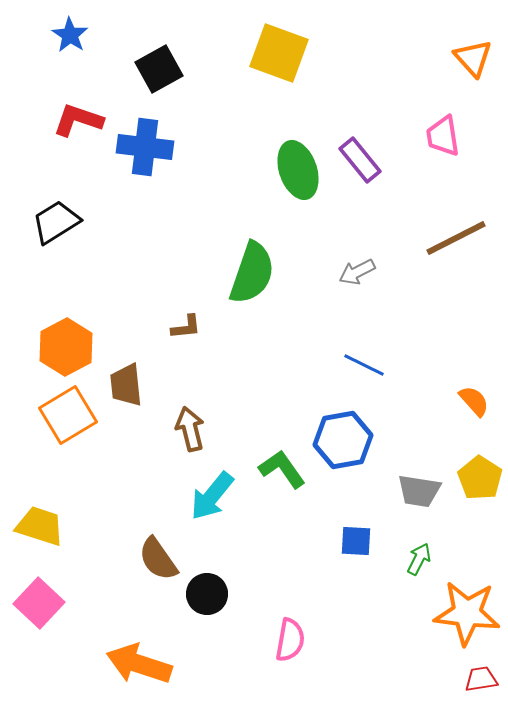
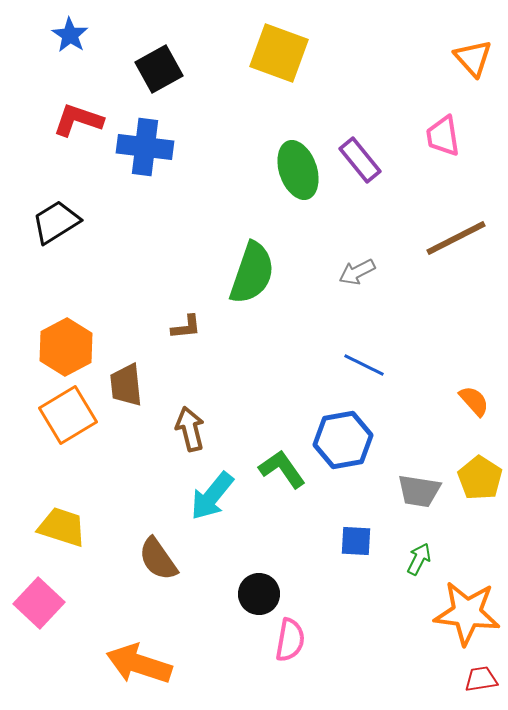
yellow trapezoid: moved 22 px right, 1 px down
black circle: moved 52 px right
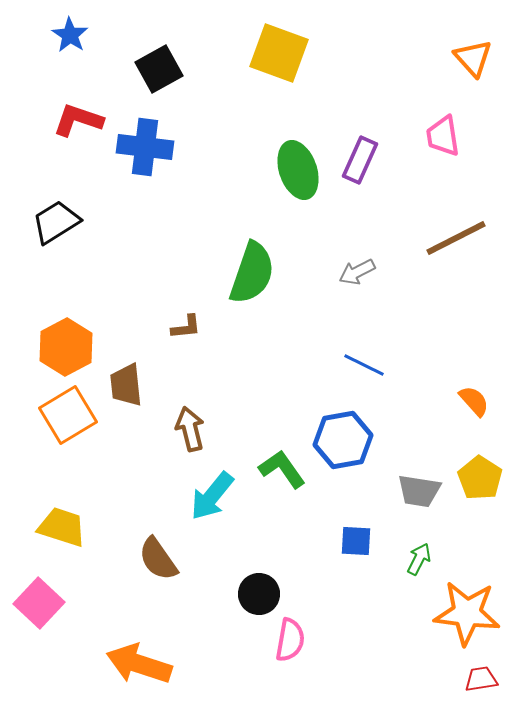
purple rectangle: rotated 63 degrees clockwise
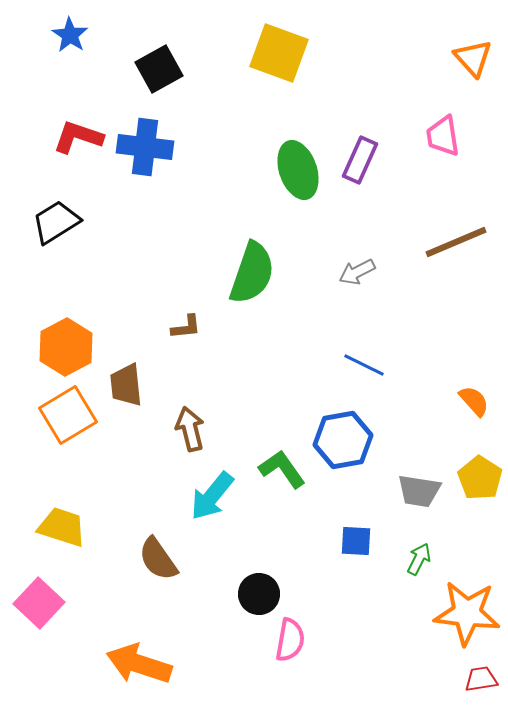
red L-shape: moved 17 px down
brown line: moved 4 px down; rotated 4 degrees clockwise
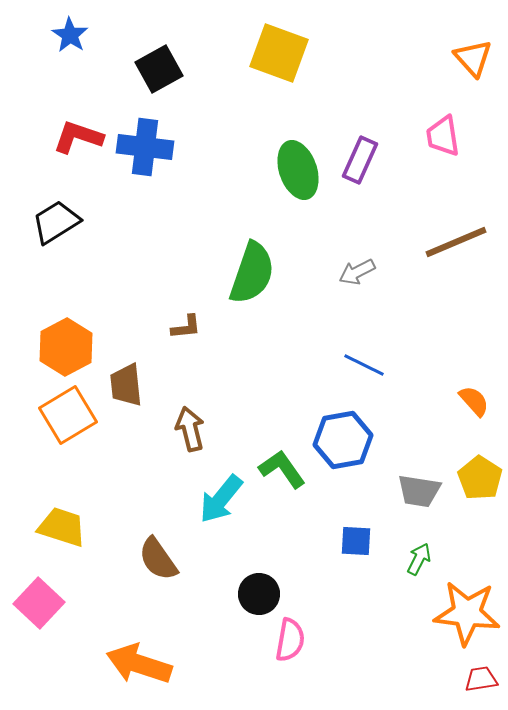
cyan arrow: moved 9 px right, 3 px down
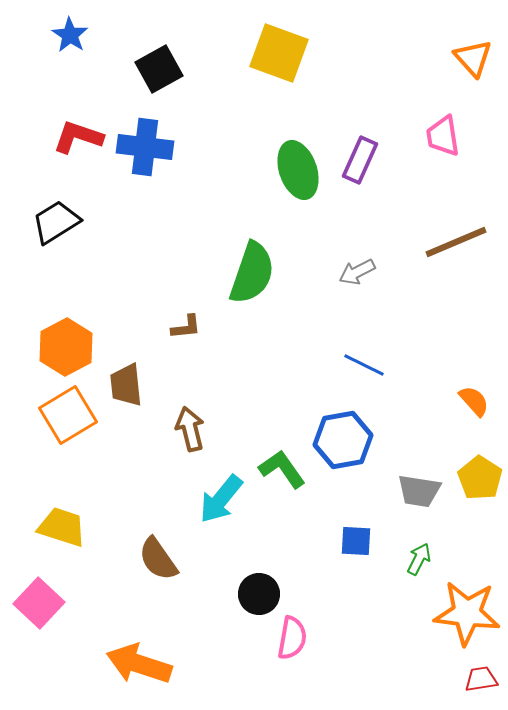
pink semicircle: moved 2 px right, 2 px up
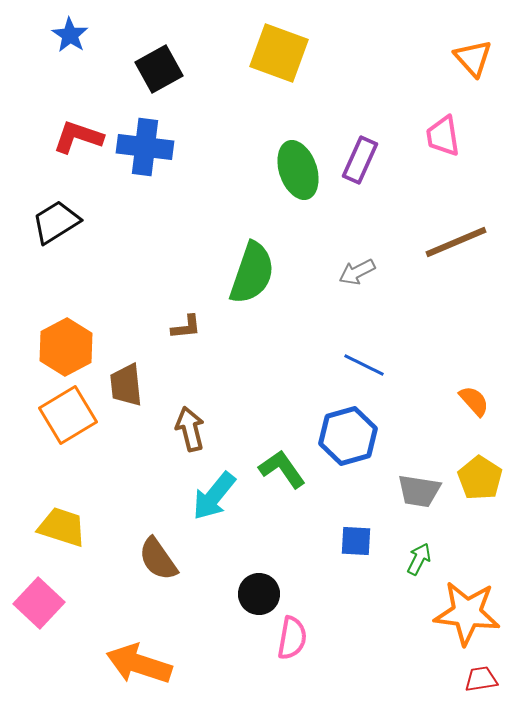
blue hexagon: moved 5 px right, 4 px up; rotated 6 degrees counterclockwise
cyan arrow: moved 7 px left, 3 px up
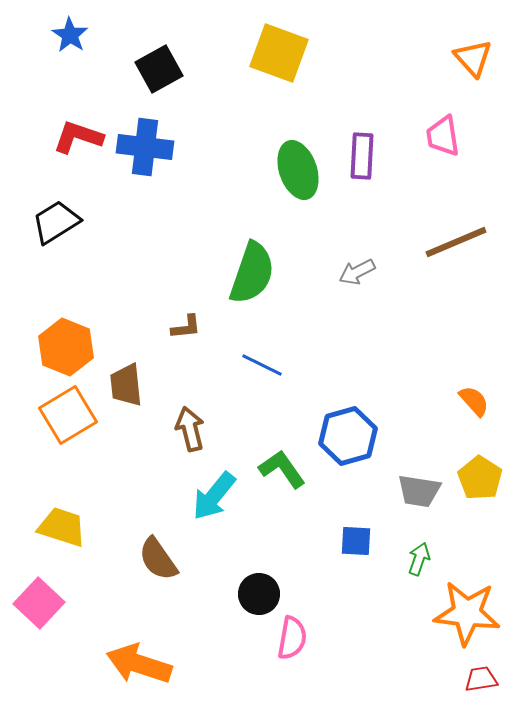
purple rectangle: moved 2 px right, 4 px up; rotated 21 degrees counterclockwise
orange hexagon: rotated 10 degrees counterclockwise
blue line: moved 102 px left
green arrow: rotated 8 degrees counterclockwise
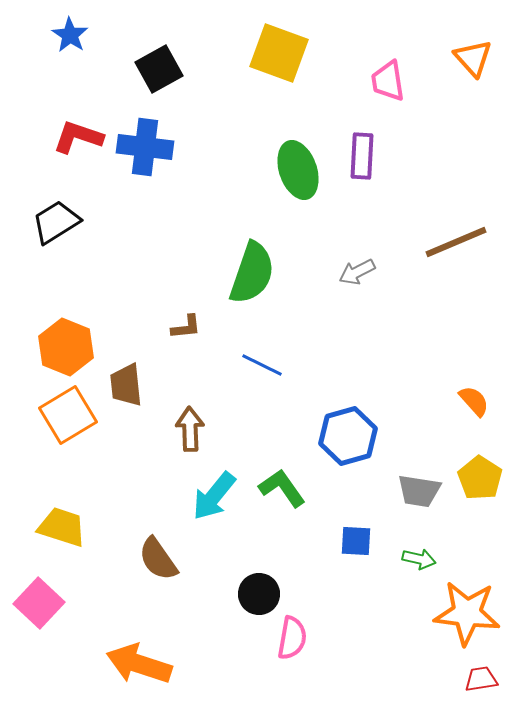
pink trapezoid: moved 55 px left, 55 px up
brown arrow: rotated 12 degrees clockwise
green L-shape: moved 19 px down
green arrow: rotated 84 degrees clockwise
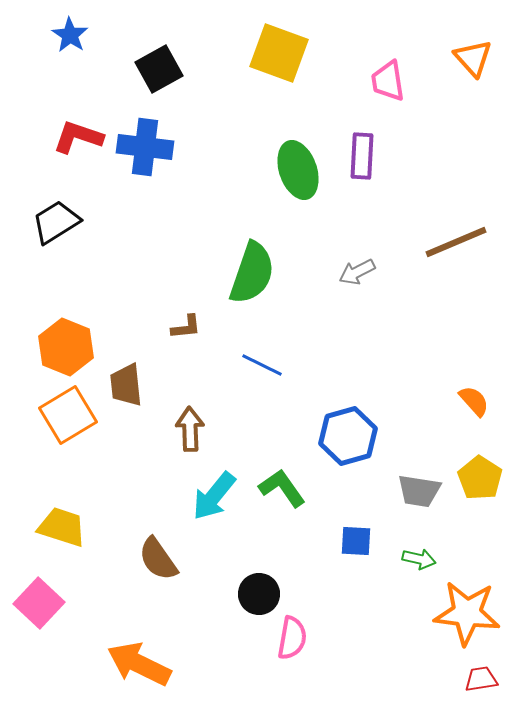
orange arrow: rotated 8 degrees clockwise
